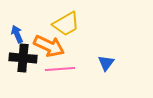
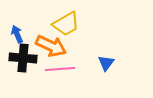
orange arrow: moved 2 px right
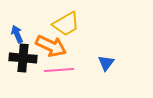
pink line: moved 1 px left, 1 px down
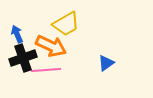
black cross: rotated 24 degrees counterclockwise
blue triangle: rotated 18 degrees clockwise
pink line: moved 13 px left
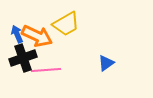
orange arrow: moved 14 px left, 10 px up
